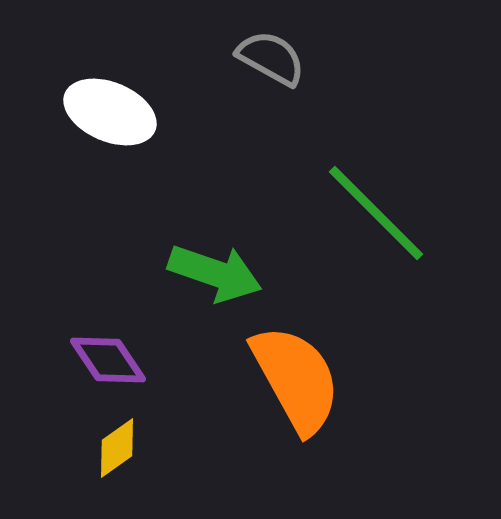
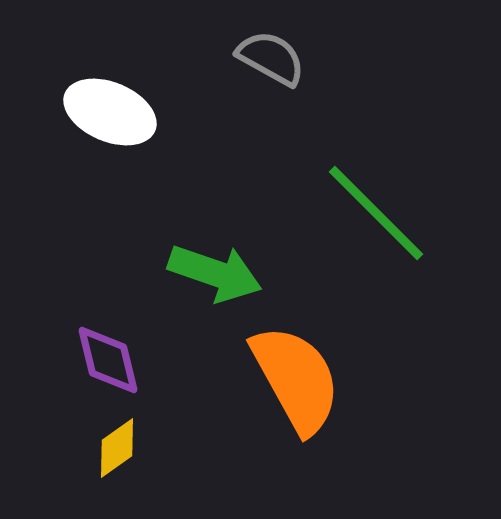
purple diamond: rotated 20 degrees clockwise
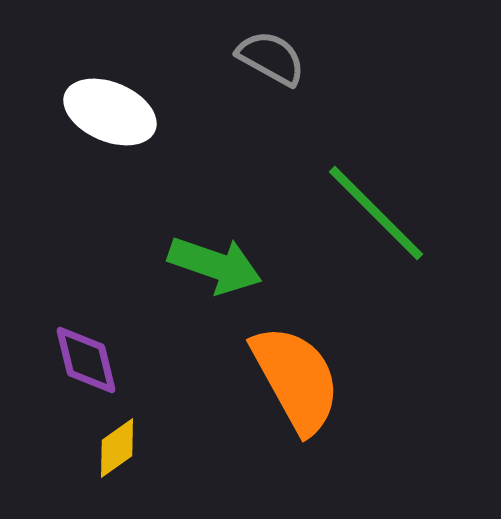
green arrow: moved 8 px up
purple diamond: moved 22 px left
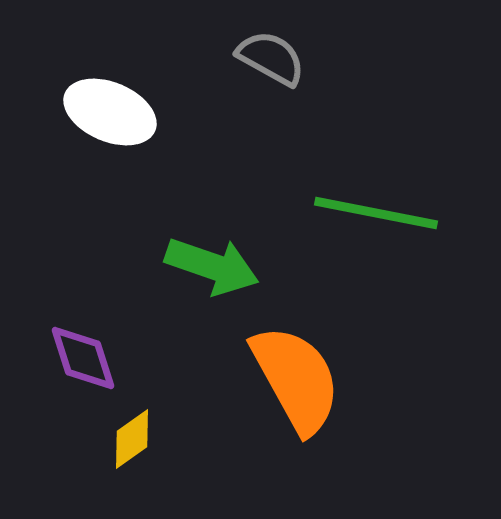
green line: rotated 34 degrees counterclockwise
green arrow: moved 3 px left, 1 px down
purple diamond: moved 3 px left, 2 px up; rotated 4 degrees counterclockwise
yellow diamond: moved 15 px right, 9 px up
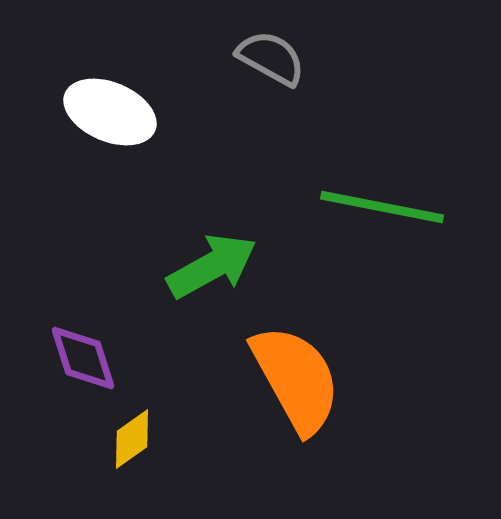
green line: moved 6 px right, 6 px up
green arrow: rotated 48 degrees counterclockwise
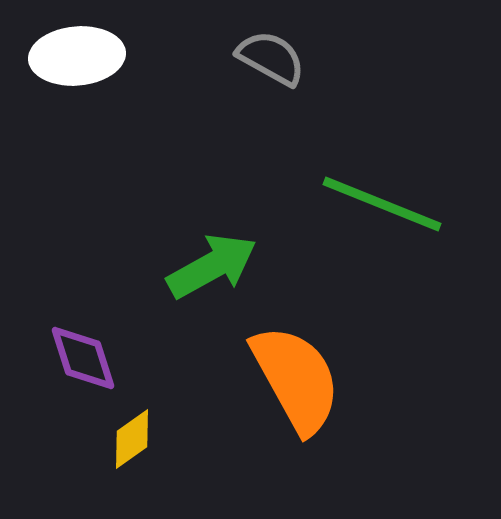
white ellipse: moved 33 px left, 56 px up; rotated 28 degrees counterclockwise
green line: moved 3 px up; rotated 11 degrees clockwise
